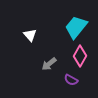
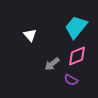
pink diamond: moved 3 px left; rotated 40 degrees clockwise
gray arrow: moved 3 px right
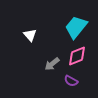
purple semicircle: moved 1 px down
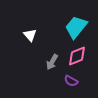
gray arrow: moved 2 px up; rotated 21 degrees counterclockwise
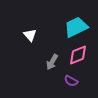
cyan trapezoid: rotated 25 degrees clockwise
pink diamond: moved 1 px right, 1 px up
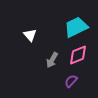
gray arrow: moved 2 px up
purple semicircle: rotated 104 degrees clockwise
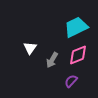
white triangle: moved 13 px down; rotated 16 degrees clockwise
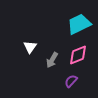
cyan trapezoid: moved 3 px right, 3 px up
white triangle: moved 1 px up
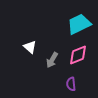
white triangle: rotated 24 degrees counterclockwise
purple semicircle: moved 3 px down; rotated 48 degrees counterclockwise
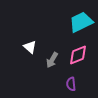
cyan trapezoid: moved 2 px right, 2 px up
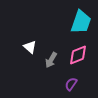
cyan trapezoid: rotated 135 degrees clockwise
gray arrow: moved 1 px left
purple semicircle: rotated 40 degrees clockwise
